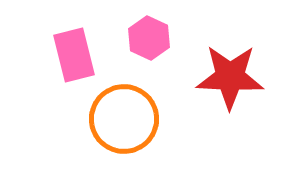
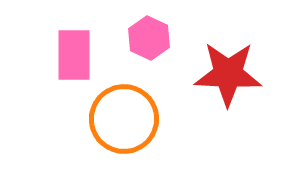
pink rectangle: rotated 14 degrees clockwise
red star: moved 2 px left, 3 px up
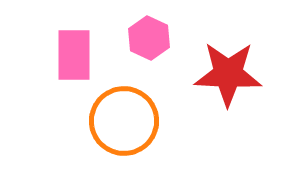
orange circle: moved 2 px down
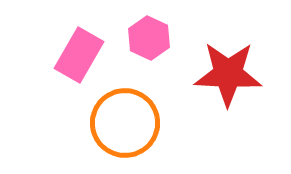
pink rectangle: moved 5 px right; rotated 30 degrees clockwise
orange circle: moved 1 px right, 2 px down
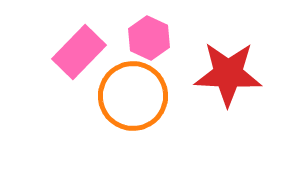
pink rectangle: moved 3 px up; rotated 14 degrees clockwise
orange circle: moved 8 px right, 27 px up
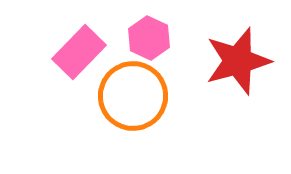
red star: moved 10 px right, 13 px up; rotated 18 degrees counterclockwise
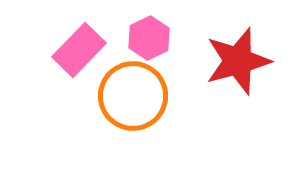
pink hexagon: rotated 9 degrees clockwise
pink rectangle: moved 2 px up
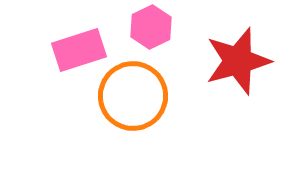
pink hexagon: moved 2 px right, 11 px up
pink rectangle: rotated 28 degrees clockwise
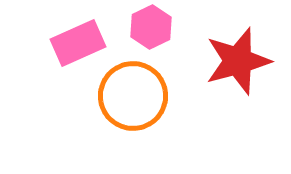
pink rectangle: moved 1 px left, 7 px up; rotated 6 degrees counterclockwise
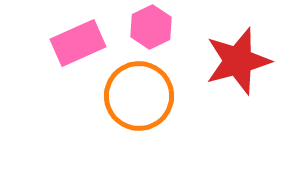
orange circle: moved 6 px right
